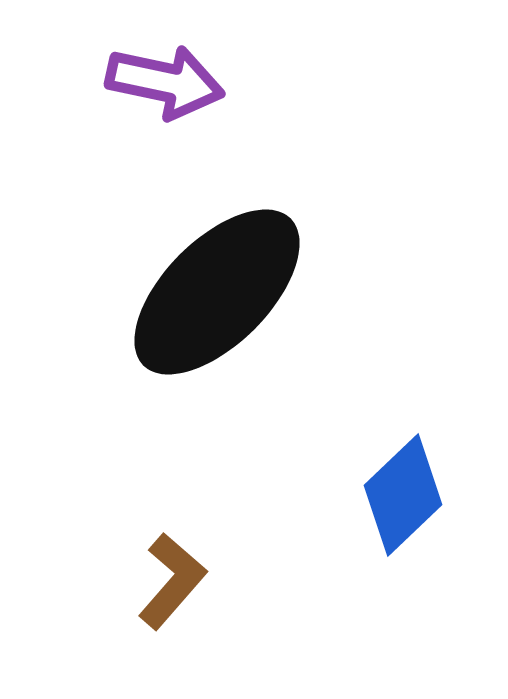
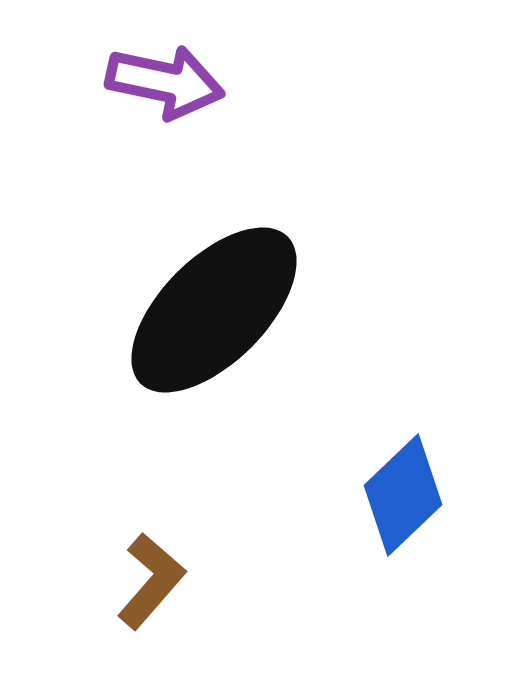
black ellipse: moved 3 px left, 18 px down
brown L-shape: moved 21 px left
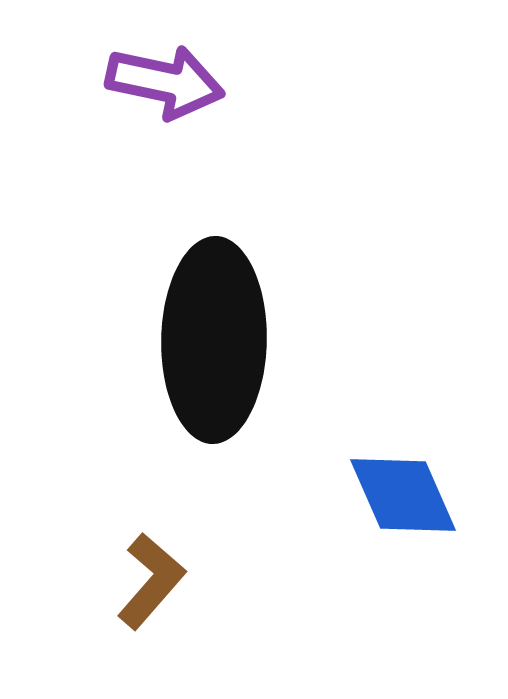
black ellipse: moved 30 px down; rotated 44 degrees counterclockwise
blue diamond: rotated 70 degrees counterclockwise
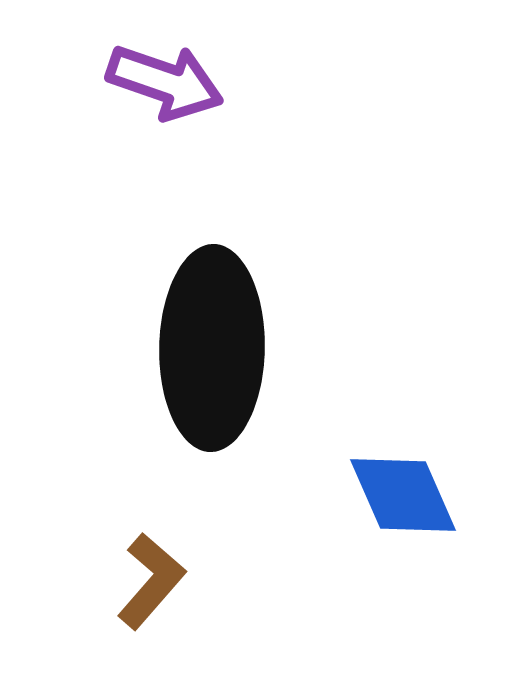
purple arrow: rotated 7 degrees clockwise
black ellipse: moved 2 px left, 8 px down
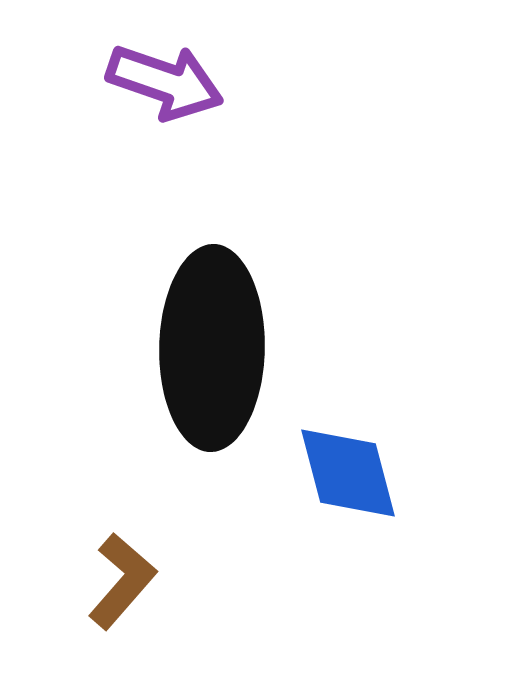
blue diamond: moved 55 px left, 22 px up; rotated 9 degrees clockwise
brown L-shape: moved 29 px left
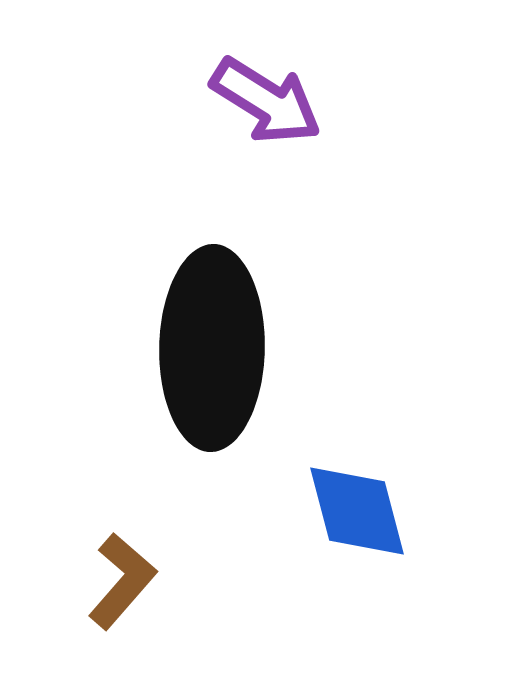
purple arrow: moved 101 px right, 19 px down; rotated 13 degrees clockwise
blue diamond: moved 9 px right, 38 px down
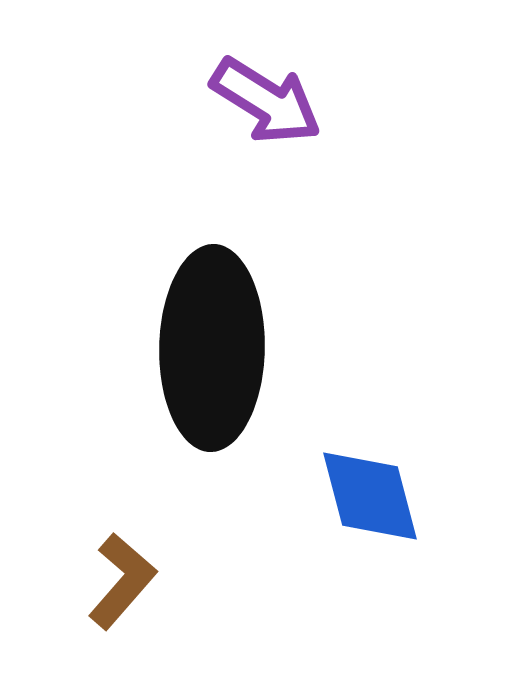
blue diamond: moved 13 px right, 15 px up
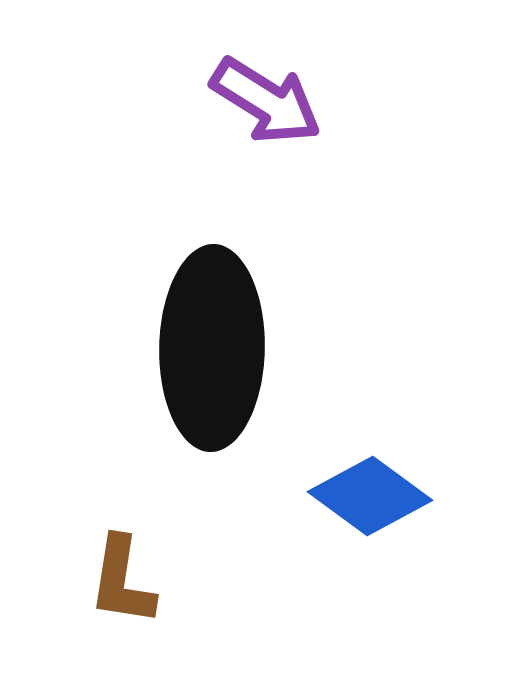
blue diamond: rotated 39 degrees counterclockwise
brown L-shape: rotated 148 degrees clockwise
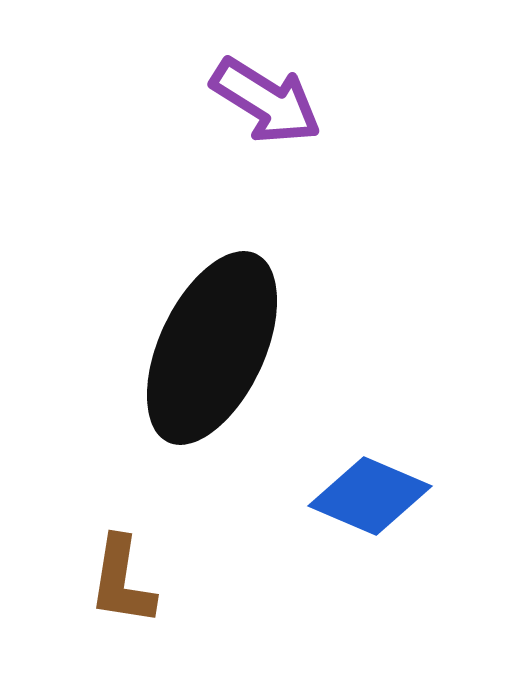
black ellipse: rotated 24 degrees clockwise
blue diamond: rotated 13 degrees counterclockwise
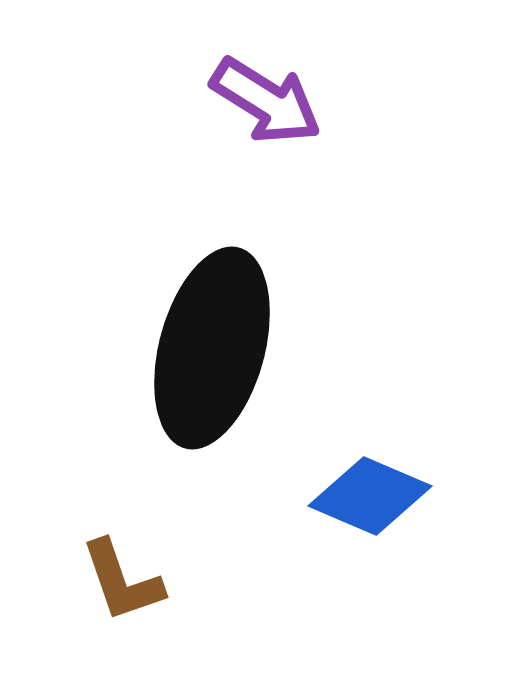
black ellipse: rotated 10 degrees counterclockwise
brown L-shape: rotated 28 degrees counterclockwise
